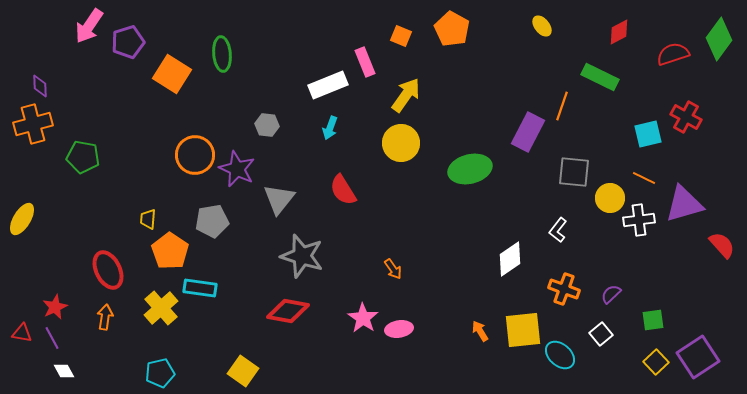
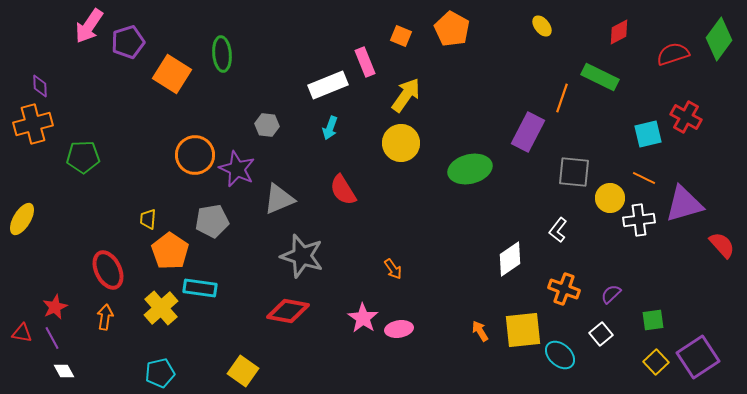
orange line at (562, 106): moved 8 px up
green pentagon at (83, 157): rotated 12 degrees counterclockwise
gray triangle at (279, 199): rotated 28 degrees clockwise
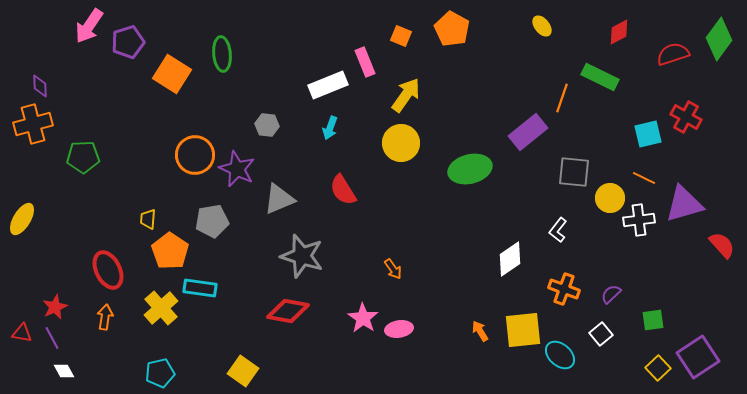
purple rectangle at (528, 132): rotated 24 degrees clockwise
yellow square at (656, 362): moved 2 px right, 6 px down
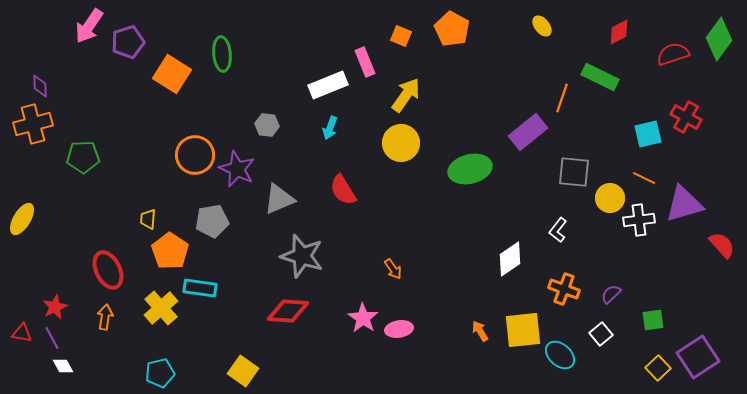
red diamond at (288, 311): rotated 6 degrees counterclockwise
white diamond at (64, 371): moved 1 px left, 5 px up
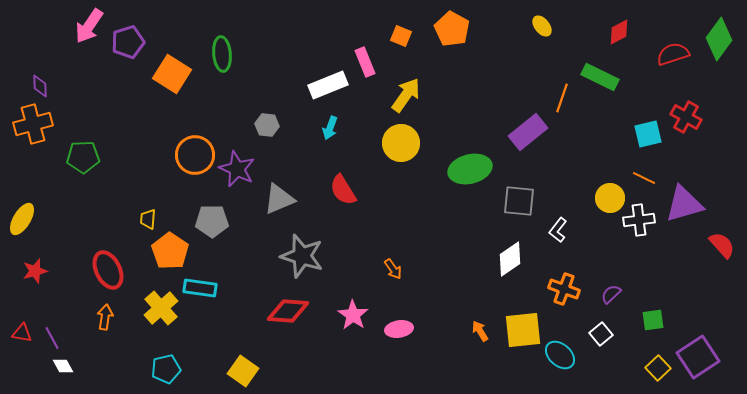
gray square at (574, 172): moved 55 px left, 29 px down
gray pentagon at (212, 221): rotated 8 degrees clockwise
red star at (55, 307): moved 20 px left, 36 px up; rotated 10 degrees clockwise
pink star at (363, 318): moved 10 px left, 3 px up
cyan pentagon at (160, 373): moved 6 px right, 4 px up
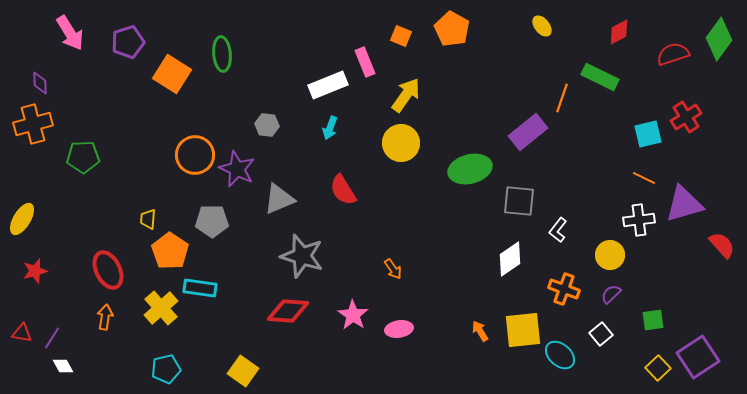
pink arrow at (89, 26): moved 19 px left, 7 px down; rotated 66 degrees counterclockwise
purple diamond at (40, 86): moved 3 px up
red cross at (686, 117): rotated 28 degrees clockwise
yellow circle at (610, 198): moved 57 px down
purple line at (52, 338): rotated 60 degrees clockwise
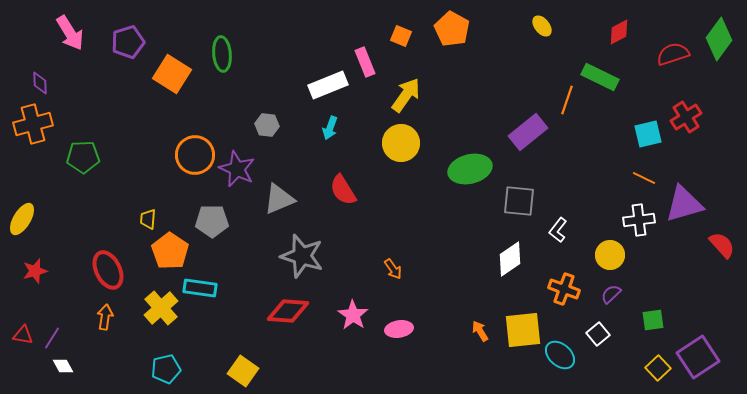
orange line at (562, 98): moved 5 px right, 2 px down
red triangle at (22, 333): moved 1 px right, 2 px down
white square at (601, 334): moved 3 px left
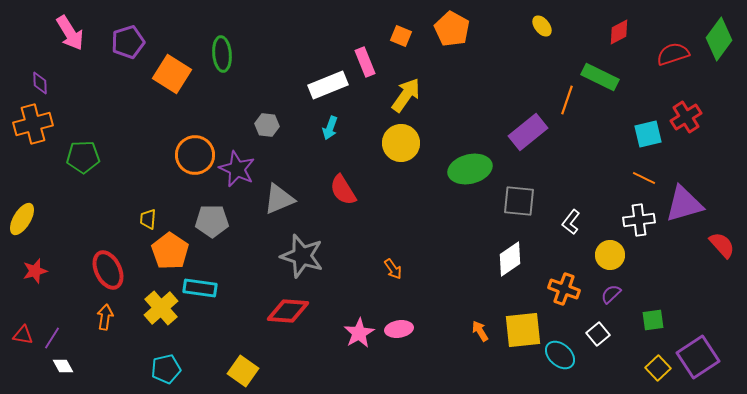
white L-shape at (558, 230): moved 13 px right, 8 px up
pink star at (353, 315): moved 6 px right, 18 px down; rotated 8 degrees clockwise
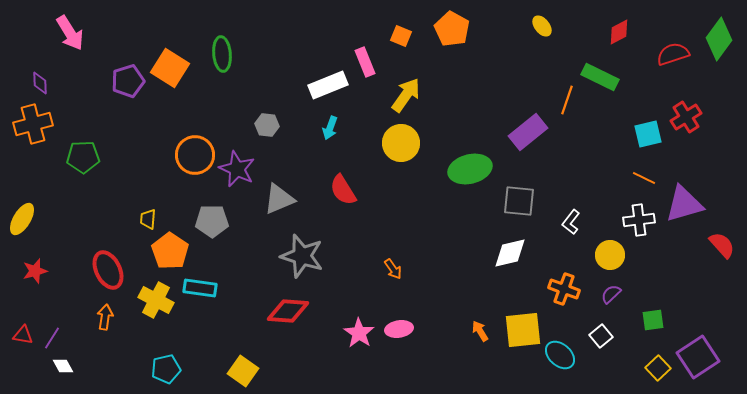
purple pentagon at (128, 42): moved 39 px down
orange square at (172, 74): moved 2 px left, 6 px up
white diamond at (510, 259): moved 6 px up; rotated 21 degrees clockwise
yellow cross at (161, 308): moved 5 px left, 8 px up; rotated 20 degrees counterclockwise
pink star at (359, 333): rotated 8 degrees counterclockwise
white square at (598, 334): moved 3 px right, 2 px down
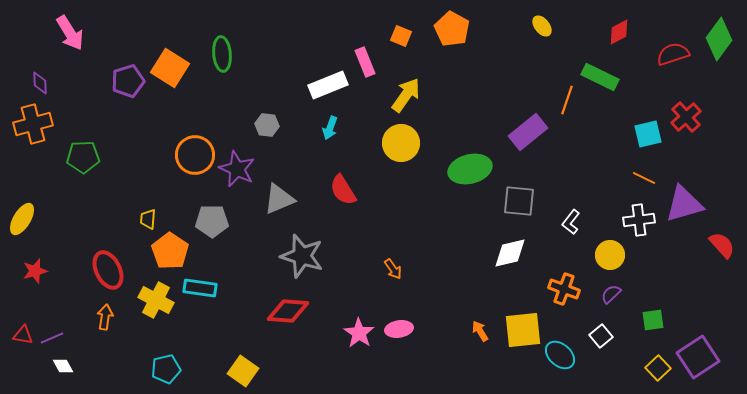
red cross at (686, 117): rotated 8 degrees counterclockwise
purple line at (52, 338): rotated 35 degrees clockwise
